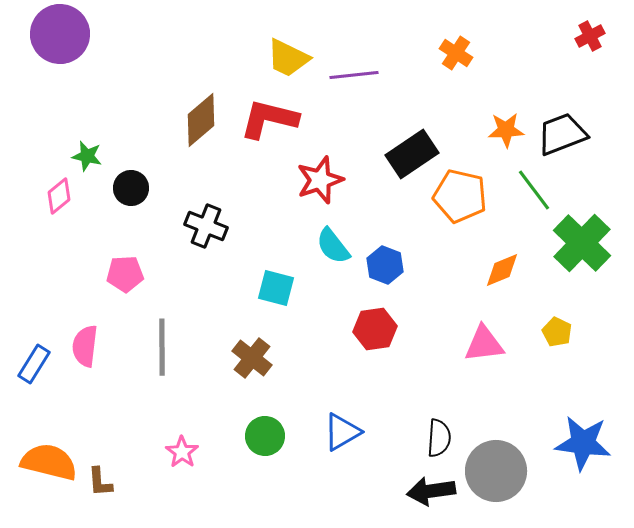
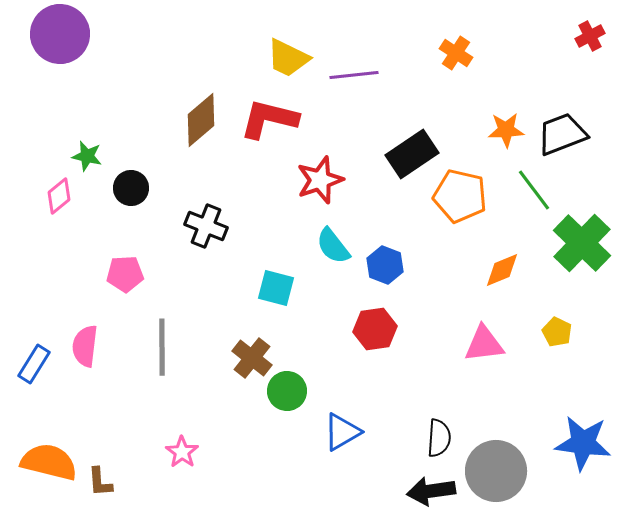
green circle: moved 22 px right, 45 px up
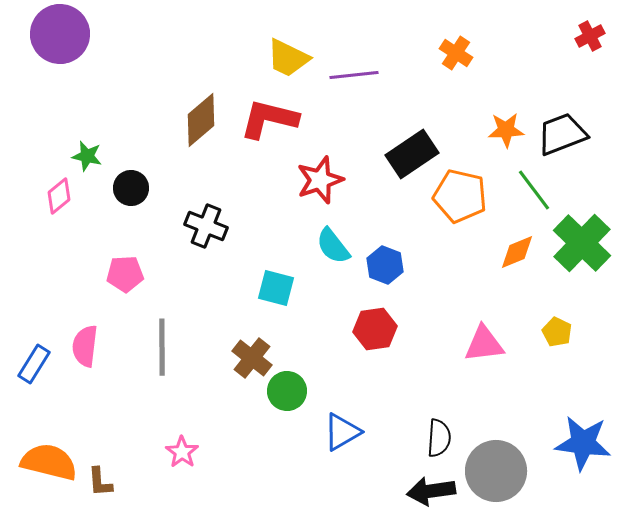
orange diamond: moved 15 px right, 18 px up
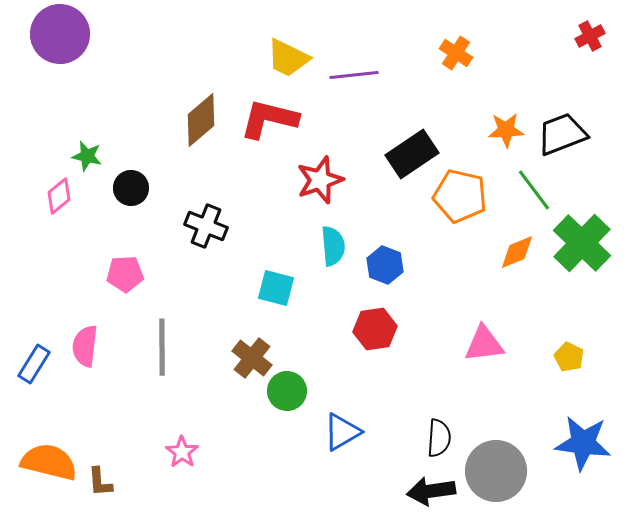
cyan semicircle: rotated 147 degrees counterclockwise
yellow pentagon: moved 12 px right, 25 px down
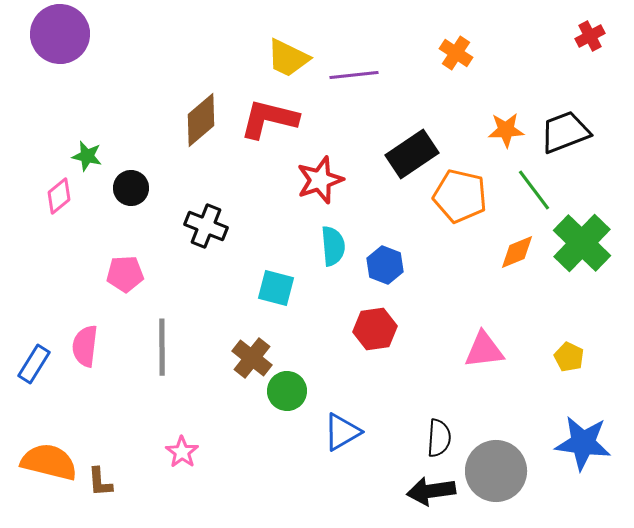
black trapezoid: moved 3 px right, 2 px up
pink triangle: moved 6 px down
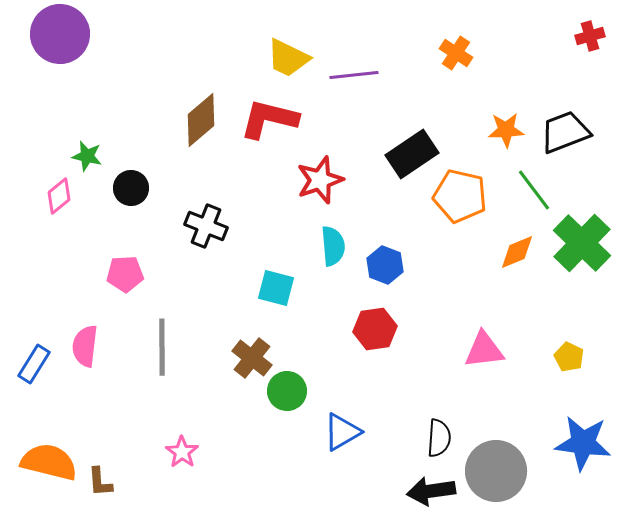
red cross: rotated 12 degrees clockwise
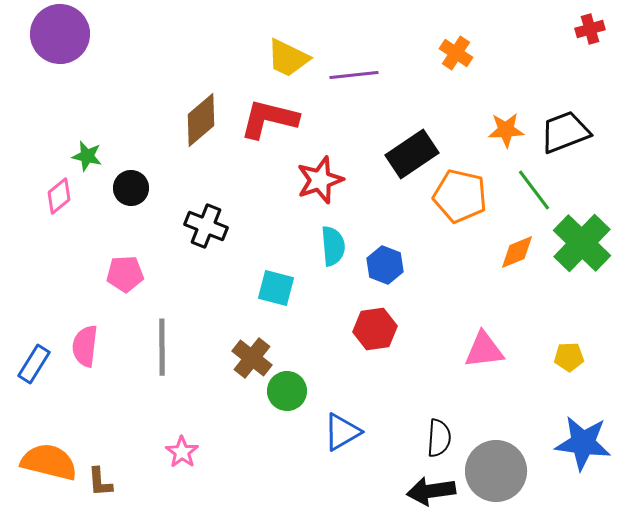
red cross: moved 7 px up
yellow pentagon: rotated 28 degrees counterclockwise
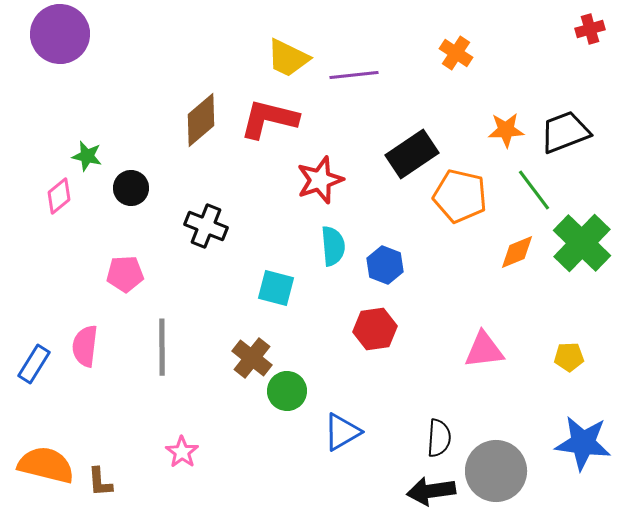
orange semicircle: moved 3 px left, 3 px down
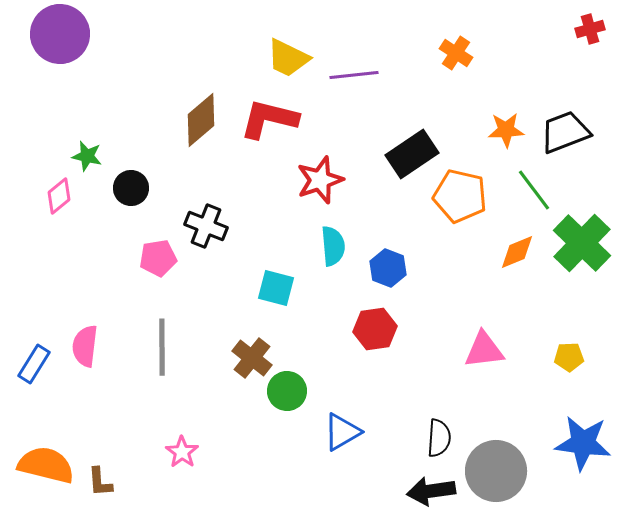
blue hexagon: moved 3 px right, 3 px down
pink pentagon: moved 33 px right, 16 px up; rotated 6 degrees counterclockwise
